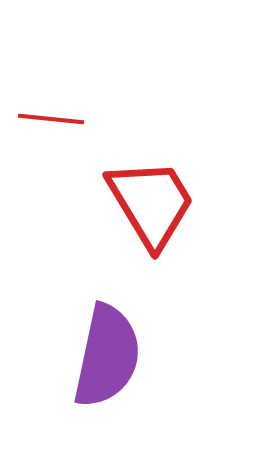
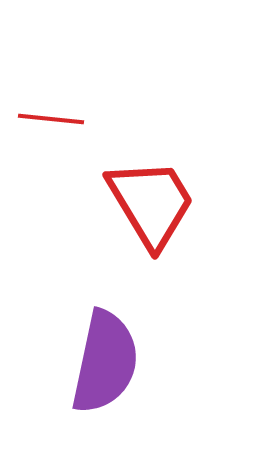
purple semicircle: moved 2 px left, 6 px down
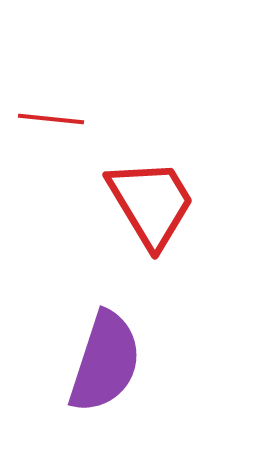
purple semicircle: rotated 6 degrees clockwise
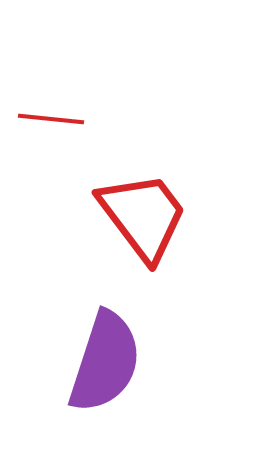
red trapezoid: moved 8 px left, 13 px down; rotated 6 degrees counterclockwise
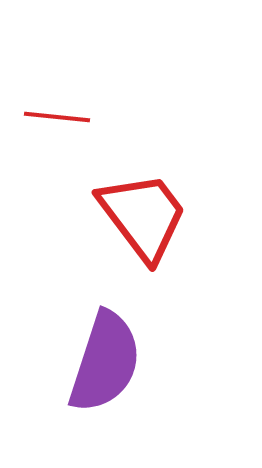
red line: moved 6 px right, 2 px up
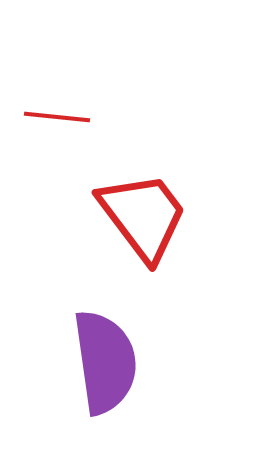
purple semicircle: rotated 26 degrees counterclockwise
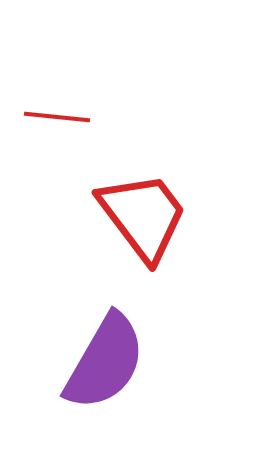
purple semicircle: rotated 38 degrees clockwise
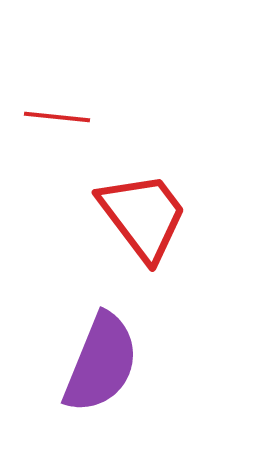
purple semicircle: moved 4 px left, 1 px down; rotated 8 degrees counterclockwise
